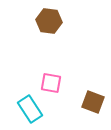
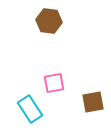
pink square: moved 3 px right; rotated 20 degrees counterclockwise
brown square: rotated 30 degrees counterclockwise
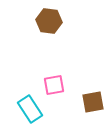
pink square: moved 2 px down
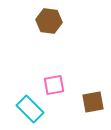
cyan rectangle: rotated 12 degrees counterclockwise
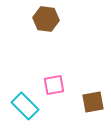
brown hexagon: moved 3 px left, 2 px up
cyan rectangle: moved 5 px left, 3 px up
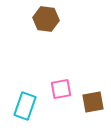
pink square: moved 7 px right, 4 px down
cyan rectangle: rotated 64 degrees clockwise
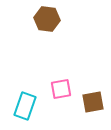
brown hexagon: moved 1 px right
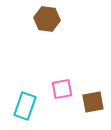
pink square: moved 1 px right
